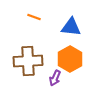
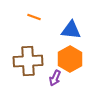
blue triangle: moved 3 px down
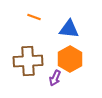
blue triangle: moved 2 px left, 1 px up
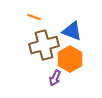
blue triangle: moved 3 px right, 2 px down; rotated 15 degrees clockwise
brown cross: moved 16 px right, 16 px up; rotated 12 degrees counterclockwise
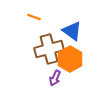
blue triangle: rotated 15 degrees clockwise
brown cross: moved 5 px right, 4 px down
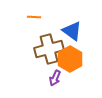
orange line: rotated 16 degrees counterclockwise
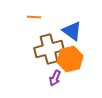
orange hexagon: rotated 15 degrees clockwise
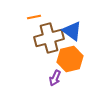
orange line: rotated 16 degrees counterclockwise
brown cross: moved 11 px up
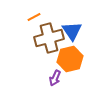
orange line: rotated 16 degrees counterclockwise
blue triangle: rotated 20 degrees clockwise
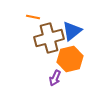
orange line: moved 1 px left; rotated 40 degrees clockwise
blue triangle: rotated 25 degrees clockwise
